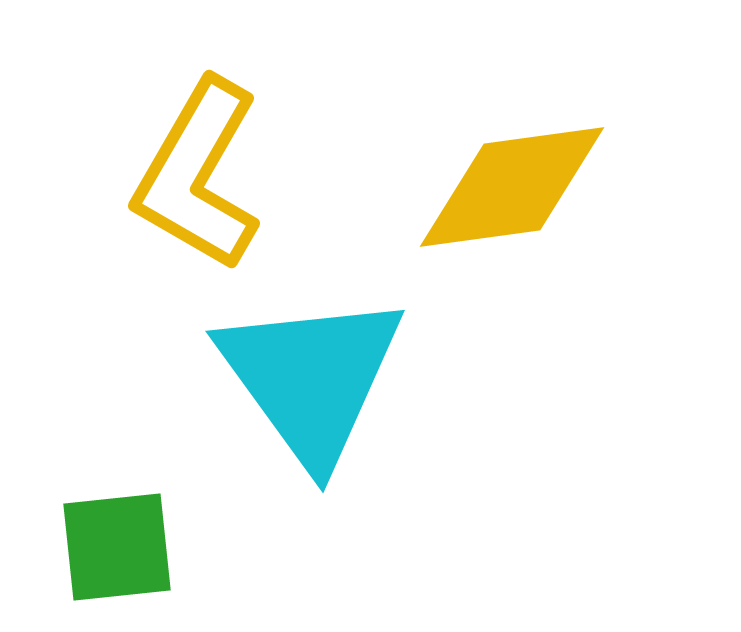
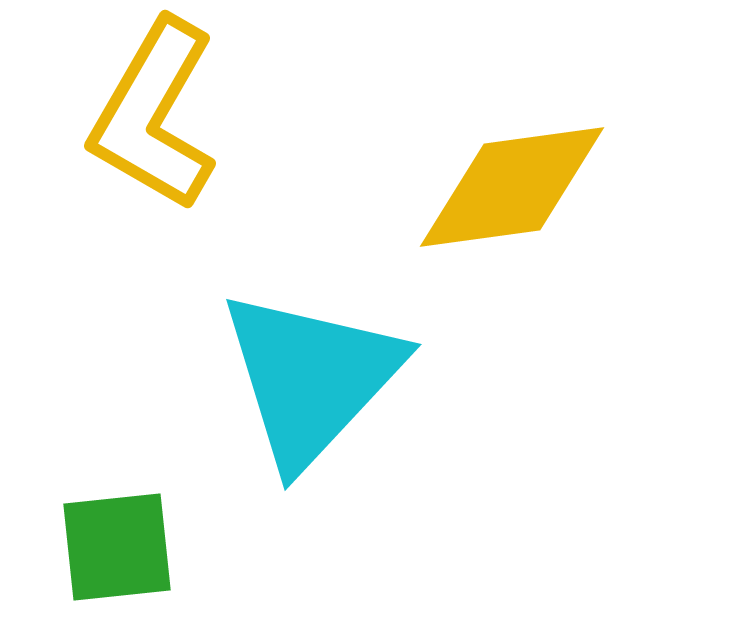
yellow L-shape: moved 44 px left, 60 px up
cyan triangle: rotated 19 degrees clockwise
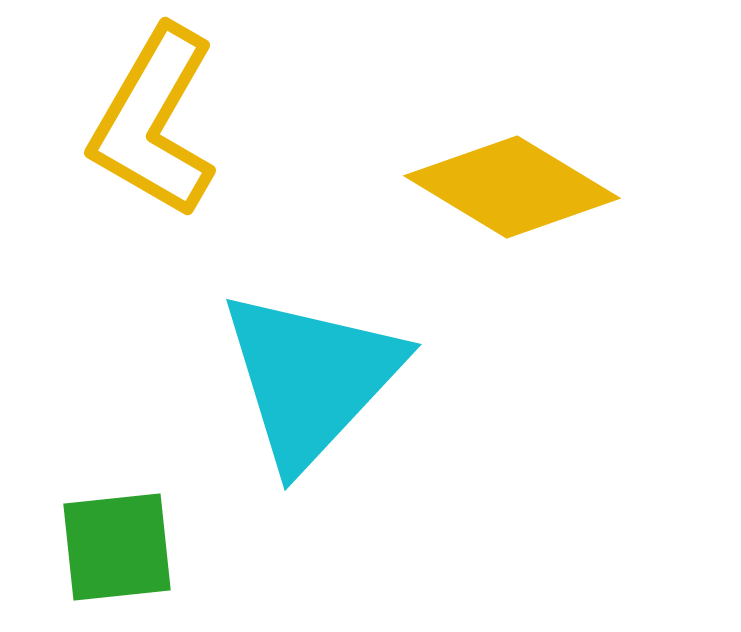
yellow L-shape: moved 7 px down
yellow diamond: rotated 39 degrees clockwise
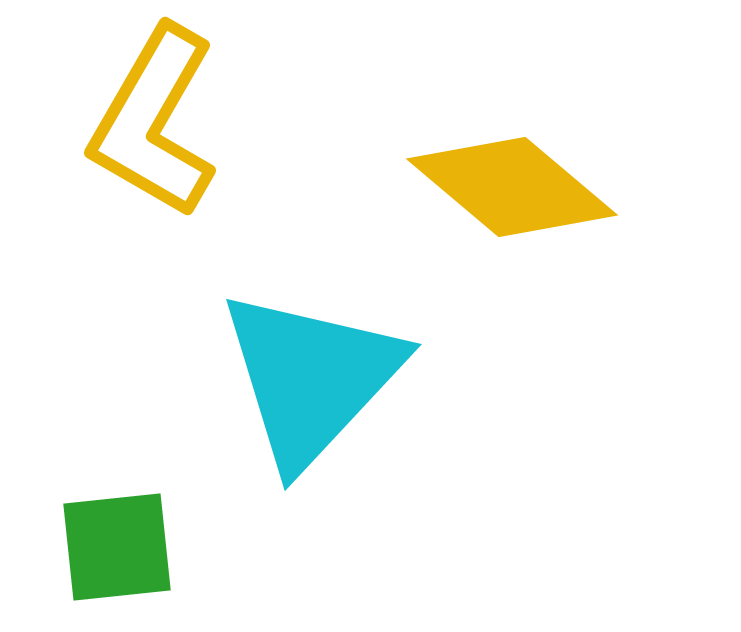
yellow diamond: rotated 9 degrees clockwise
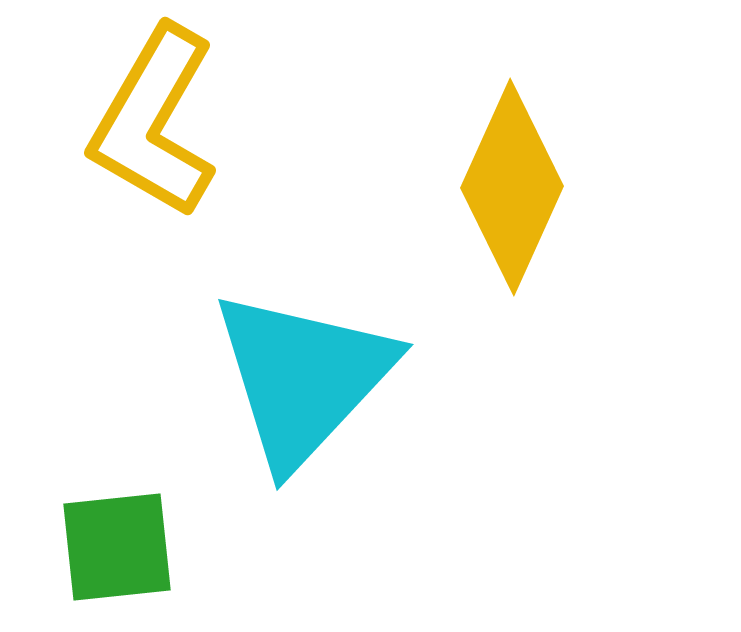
yellow diamond: rotated 74 degrees clockwise
cyan triangle: moved 8 px left
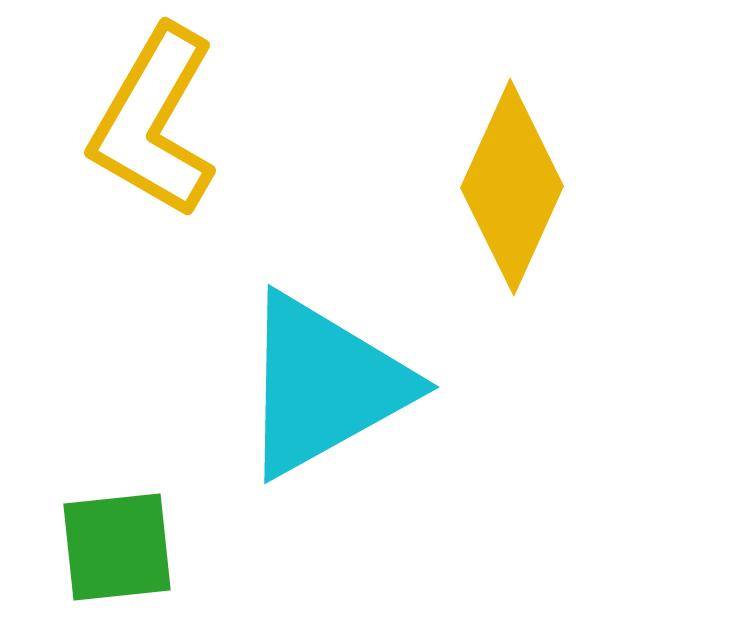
cyan triangle: moved 21 px right, 7 px down; rotated 18 degrees clockwise
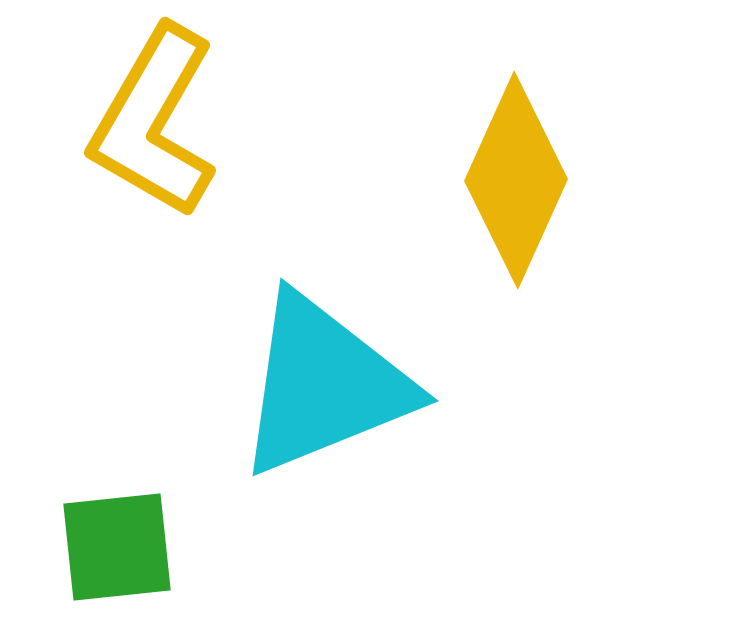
yellow diamond: moved 4 px right, 7 px up
cyan triangle: rotated 7 degrees clockwise
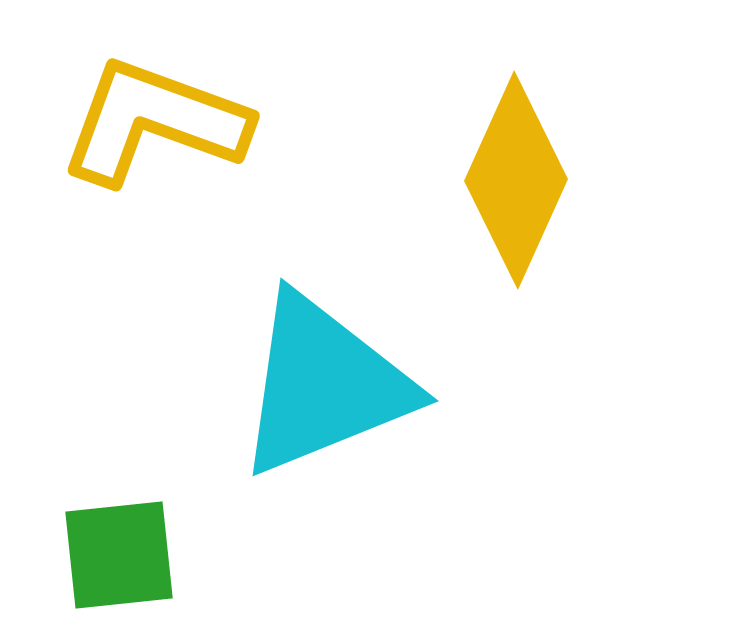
yellow L-shape: rotated 80 degrees clockwise
green square: moved 2 px right, 8 px down
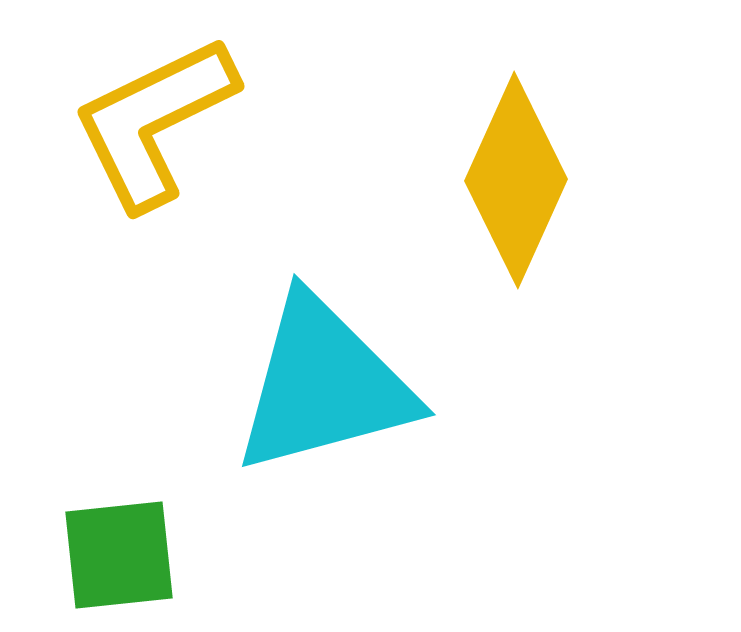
yellow L-shape: rotated 46 degrees counterclockwise
cyan triangle: rotated 7 degrees clockwise
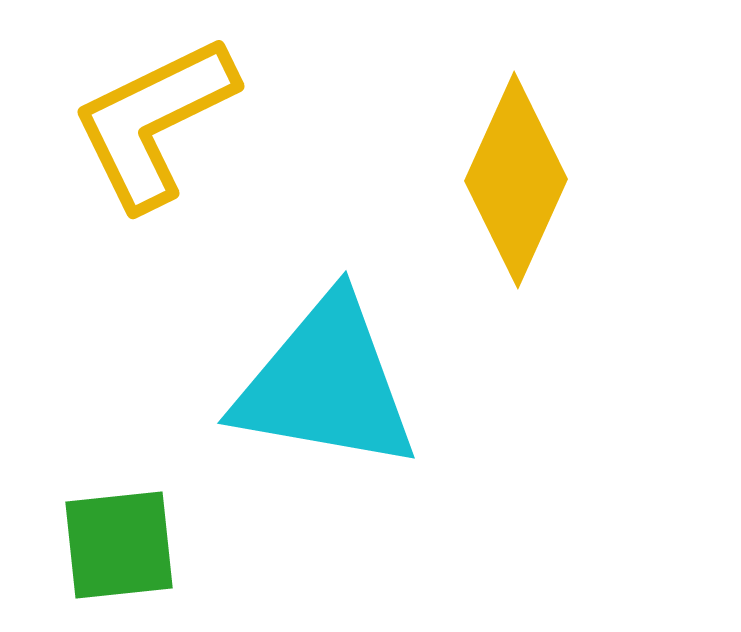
cyan triangle: moved 2 px right, 1 px up; rotated 25 degrees clockwise
green square: moved 10 px up
